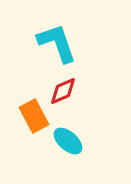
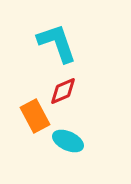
orange rectangle: moved 1 px right
cyan ellipse: rotated 16 degrees counterclockwise
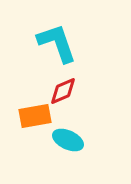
orange rectangle: rotated 72 degrees counterclockwise
cyan ellipse: moved 1 px up
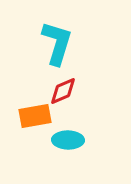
cyan L-shape: rotated 36 degrees clockwise
cyan ellipse: rotated 24 degrees counterclockwise
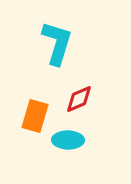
red diamond: moved 16 px right, 8 px down
orange rectangle: rotated 64 degrees counterclockwise
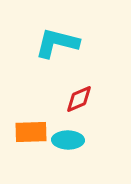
cyan L-shape: rotated 93 degrees counterclockwise
orange rectangle: moved 4 px left, 16 px down; rotated 72 degrees clockwise
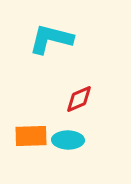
cyan L-shape: moved 6 px left, 4 px up
orange rectangle: moved 4 px down
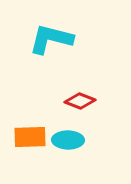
red diamond: moved 1 px right, 2 px down; rotated 44 degrees clockwise
orange rectangle: moved 1 px left, 1 px down
